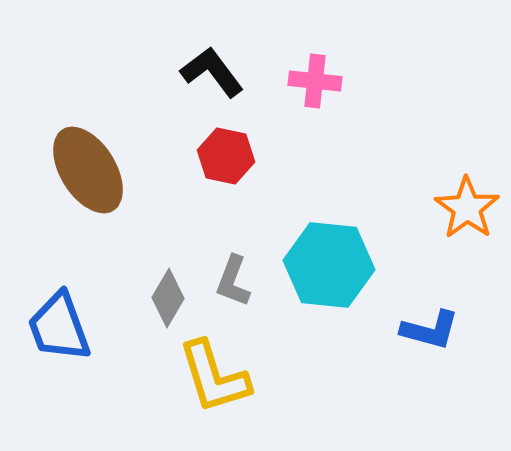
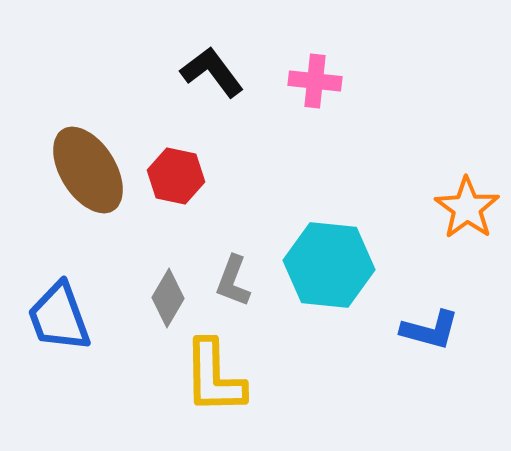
red hexagon: moved 50 px left, 20 px down
blue trapezoid: moved 10 px up
yellow L-shape: rotated 16 degrees clockwise
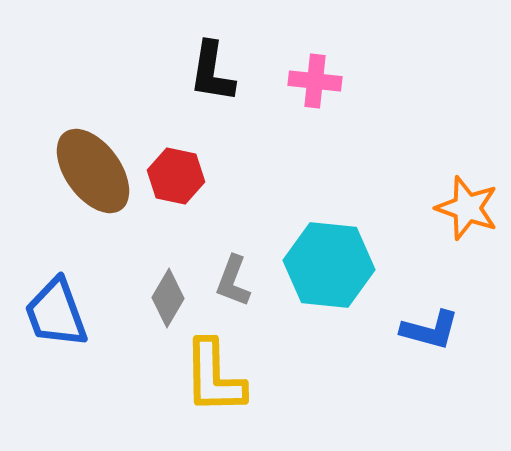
black L-shape: rotated 134 degrees counterclockwise
brown ellipse: moved 5 px right, 1 px down; rotated 4 degrees counterclockwise
orange star: rotated 16 degrees counterclockwise
blue trapezoid: moved 3 px left, 4 px up
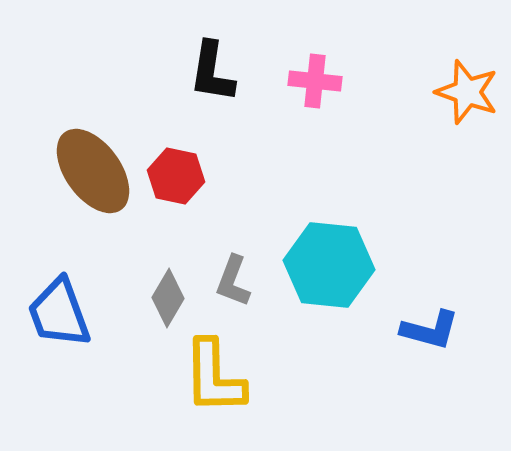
orange star: moved 116 px up
blue trapezoid: moved 3 px right
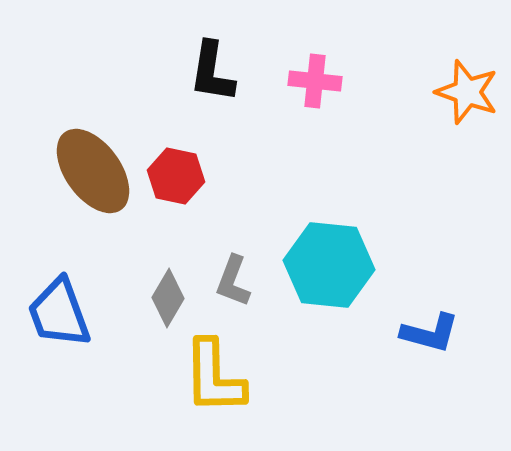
blue L-shape: moved 3 px down
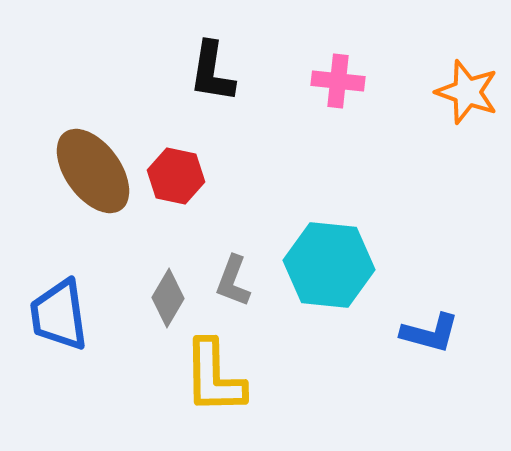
pink cross: moved 23 px right
blue trapezoid: moved 2 px down; rotated 12 degrees clockwise
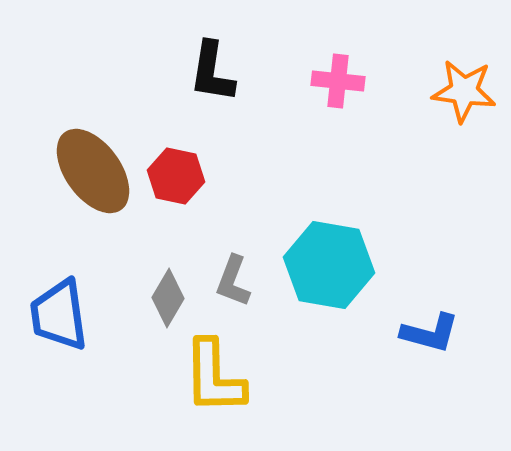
orange star: moved 3 px left, 1 px up; rotated 12 degrees counterclockwise
cyan hexagon: rotated 4 degrees clockwise
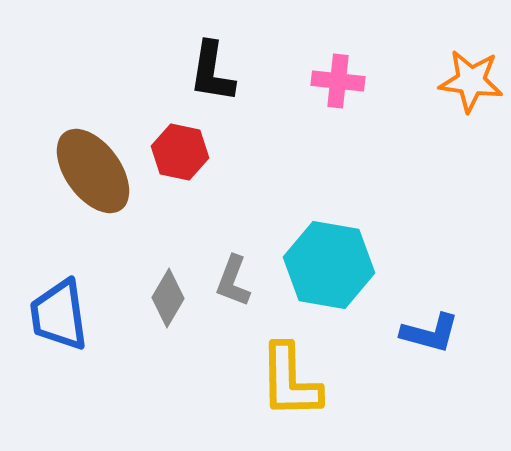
orange star: moved 7 px right, 10 px up
red hexagon: moved 4 px right, 24 px up
yellow L-shape: moved 76 px right, 4 px down
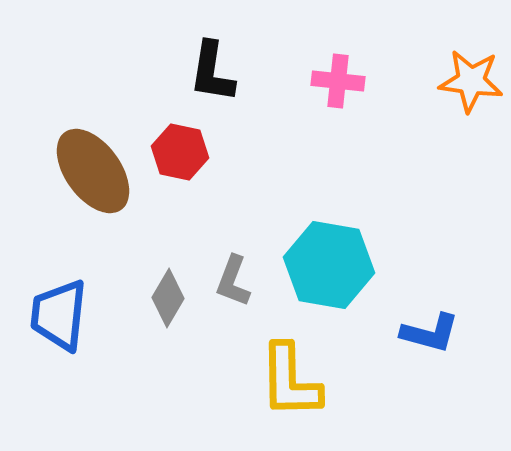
blue trapezoid: rotated 14 degrees clockwise
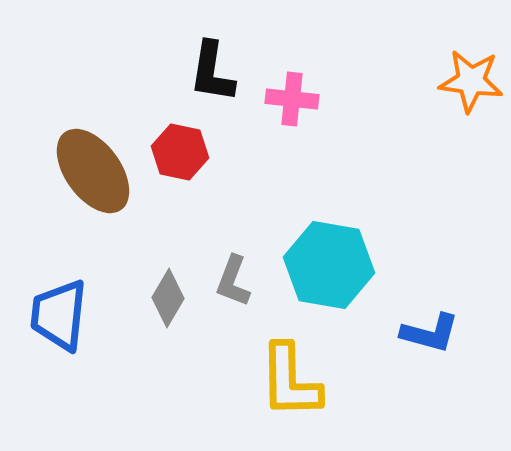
pink cross: moved 46 px left, 18 px down
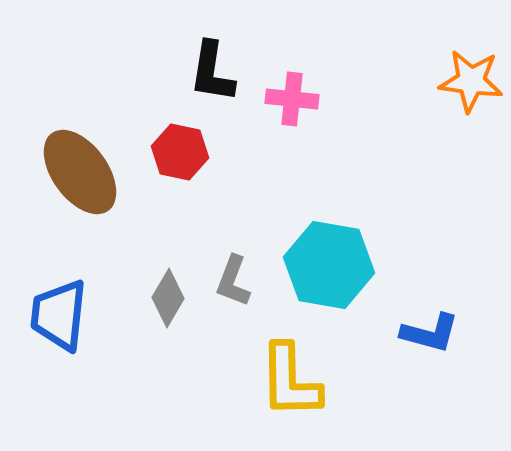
brown ellipse: moved 13 px left, 1 px down
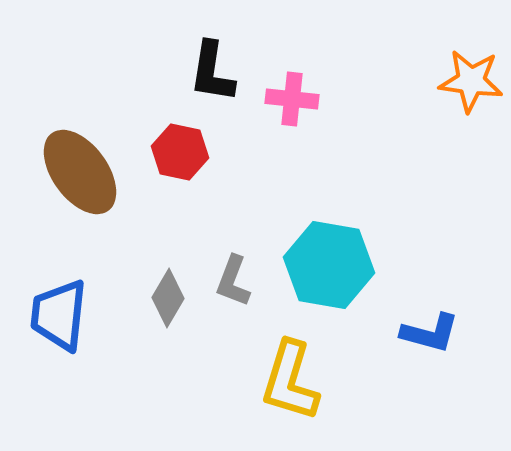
yellow L-shape: rotated 18 degrees clockwise
